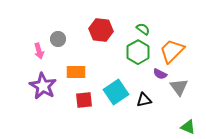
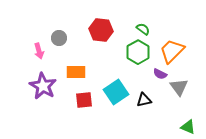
gray circle: moved 1 px right, 1 px up
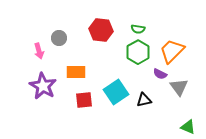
green semicircle: moved 5 px left; rotated 152 degrees clockwise
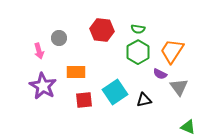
red hexagon: moved 1 px right
orange trapezoid: rotated 12 degrees counterclockwise
cyan square: moved 1 px left
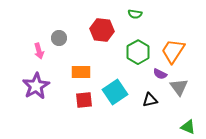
green semicircle: moved 3 px left, 15 px up
orange trapezoid: moved 1 px right
orange rectangle: moved 5 px right
purple star: moved 7 px left; rotated 12 degrees clockwise
black triangle: moved 6 px right
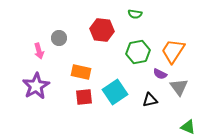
green hexagon: rotated 20 degrees clockwise
orange rectangle: rotated 12 degrees clockwise
red square: moved 3 px up
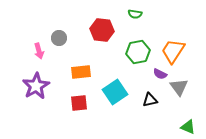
orange rectangle: rotated 18 degrees counterclockwise
red square: moved 5 px left, 6 px down
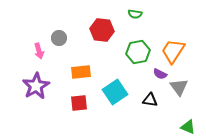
black triangle: rotated 21 degrees clockwise
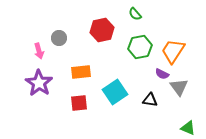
green semicircle: rotated 40 degrees clockwise
red hexagon: rotated 20 degrees counterclockwise
green hexagon: moved 2 px right, 5 px up
purple semicircle: moved 2 px right
purple star: moved 3 px right, 3 px up; rotated 8 degrees counterclockwise
green triangle: moved 1 px down
